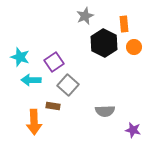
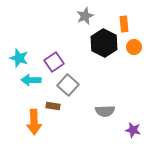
cyan star: moved 1 px left, 1 px down
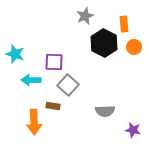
cyan star: moved 4 px left, 4 px up
purple square: rotated 36 degrees clockwise
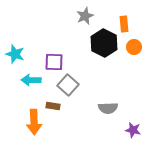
gray semicircle: moved 3 px right, 3 px up
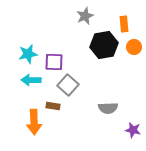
black hexagon: moved 2 px down; rotated 24 degrees clockwise
cyan star: moved 13 px right; rotated 30 degrees counterclockwise
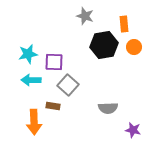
gray star: rotated 30 degrees counterclockwise
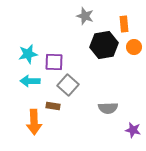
cyan arrow: moved 1 px left, 1 px down
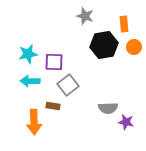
gray square: rotated 10 degrees clockwise
purple star: moved 7 px left, 8 px up
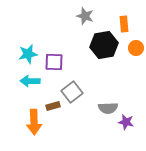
orange circle: moved 2 px right, 1 px down
gray square: moved 4 px right, 7 px down
brown rectangle: rotated 24 degrees counterclockwise
